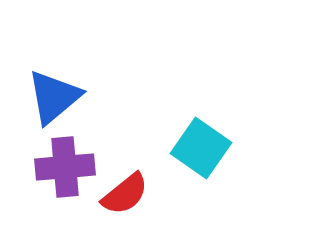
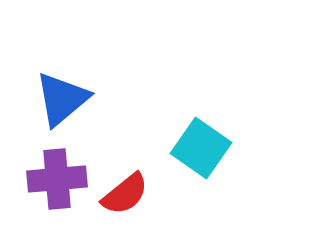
blue triangle: moved 8 px right, 2 px down
purple cross: moved 8 px left, 12 px down
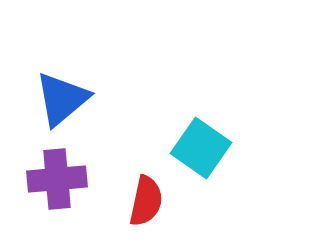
red semicircle: moved 21 px right, 7 px down; rotated 39 degrees counterclockwise
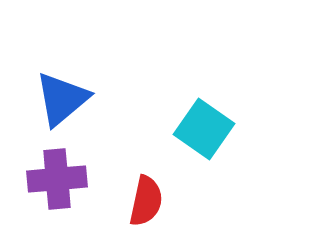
cyan square: moved 3 px right, 19 px up
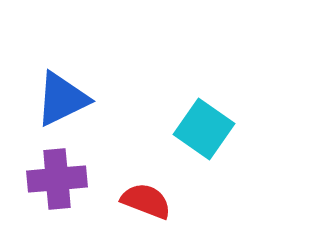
blue triangle: rotated 14 degrees clockwise
red semicircle: rotated 81 degrees counterclockwise
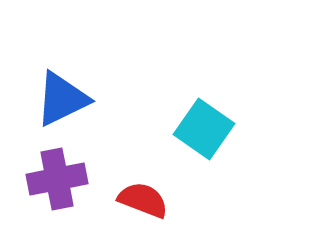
purple cross: rotated 6 degrees counterclockwise
red semicircle: moved 3 px left, 1 px up
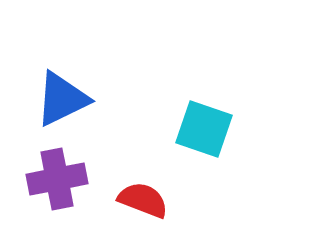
cyan square: rotated 16 degrees counterclockwise
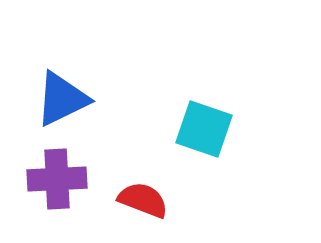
purple cross: rotated 8 degrees clockwise
